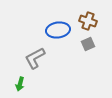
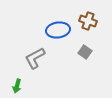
gray square: moved 3 px left, 8 px down; rotated 32 degrees counterclockwise
green arrow: moved 3 px left, 2 px down
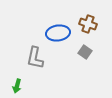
brown cross: moved 3 px down
blue ellipse: moved 3 px down
gray L-shape: rotated 50 degrees counterclockwise
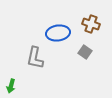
brown cross: moved 3 px right
green arrow: moved 6 px left
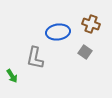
blue ellipse: moved 1 px up
green arrow: moved 1 px right, 10 px up; rotated 48 degrees counterclockwise
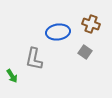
gray L-shape: moved 1 px left, 1 px down
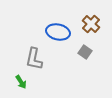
brown cross: rotated 24 degrees clockwise
blue ellipse: rotated 20 degrees clockwise
green arrow: moved 9 px right, 6 px down
